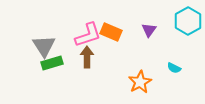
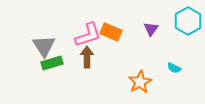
purple triangle: moved 2 px right, 1 px up
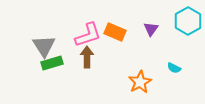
orange rectangle: moved 4 px right
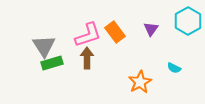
orange rectangle: rotated 30 degrees clockwise
brown arrow: moved 1 px down
